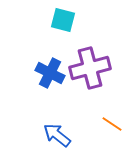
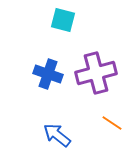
purple cross: moved 6 px right, 5 px down
blue cross: moved 2 px left, 1 px down; rotated 8 degrees counterclockwise
orange line: moved 1 px up
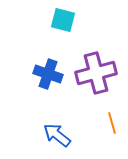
orange line: rotated 40 degrees clockwise
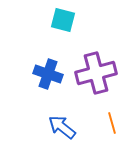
blue arrow: moved 5 px right, 8 px up
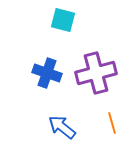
blue cross: moved 1 px left, 1 px up
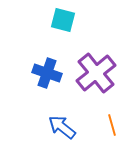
purple cross: rotated 24 degrees counterclockwise
orange line: moved 2 px down
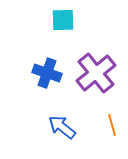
cyan square: rotated 15 degrees counterclockwise
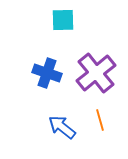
orange line: moved 12 px left, 5 px up
